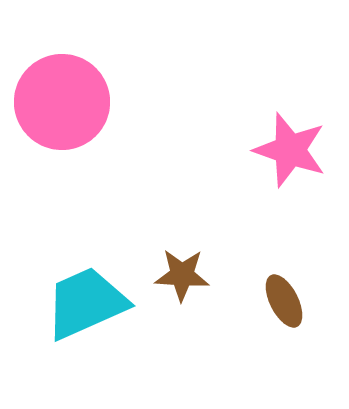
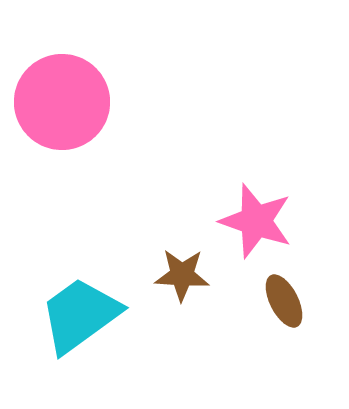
pink star: moved 34 px left, 71 px down
cyan trapezoid: moved 6 px left, 12 px down; rotated 12 degrees counterclockwise
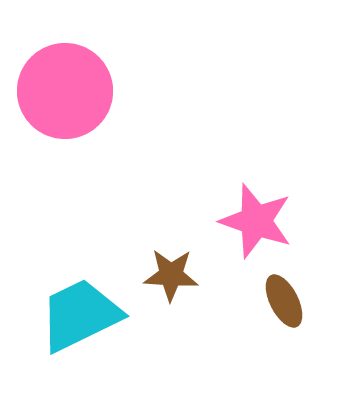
pink circle: moved 3 px right, 11 px up
brown star: moved 11 px left
cyan trapezoid: rotated 10 degrees clockwise
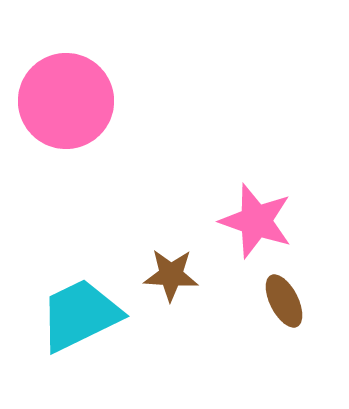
pink circle: moved 1 px right, 10 px down
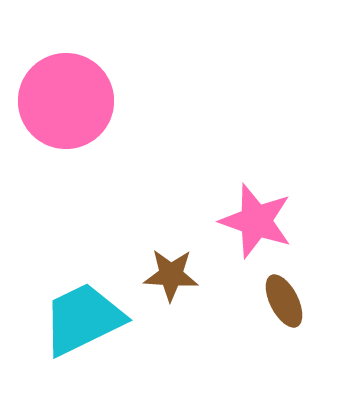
cyan trapezoid: moved 3 px right, 4 px down
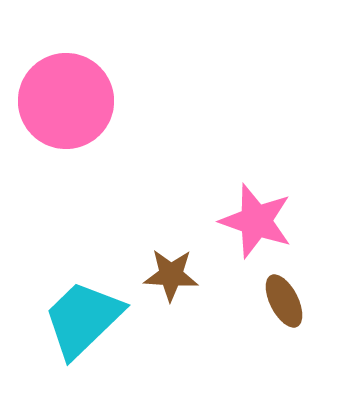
cyan trapezoid: rotated 18 degrees counterclockwise
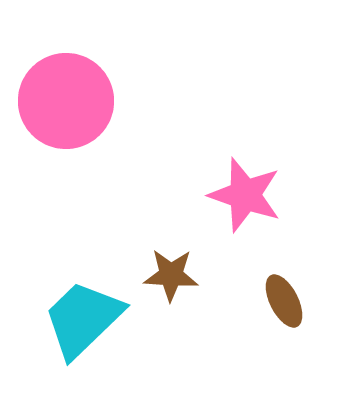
pink star: moved 11 px left, 26 px up
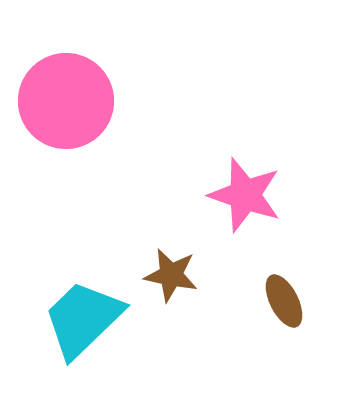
brown star: rotated 8 degrees clockwise
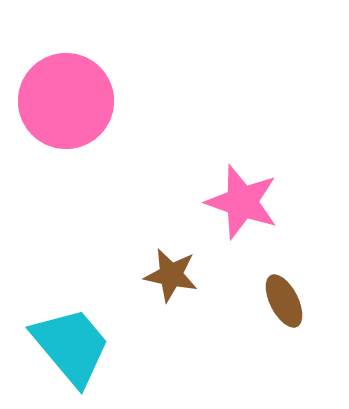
pink star: moved 3 px left, 7 px down
cyan trapezoid: moved 12 px left, 27 px down; rotated 94 degrees clockwise
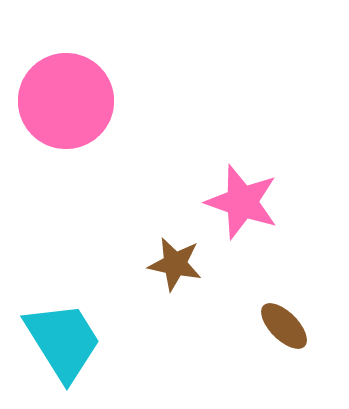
brown star: moved 4 px right, 11 px up
brown ellipse: moved 25 px down; rotated 18 degrees counterclockwise
cyan trapezoid: moved 8 px left, 5 px up; rotated 8 degrees clockwise
